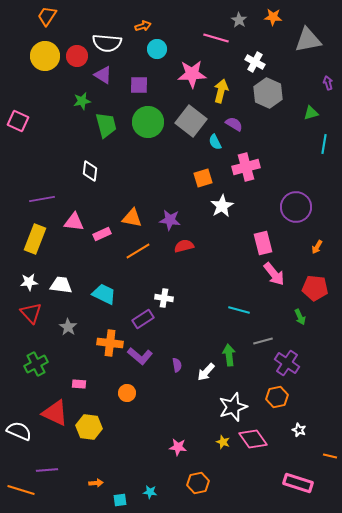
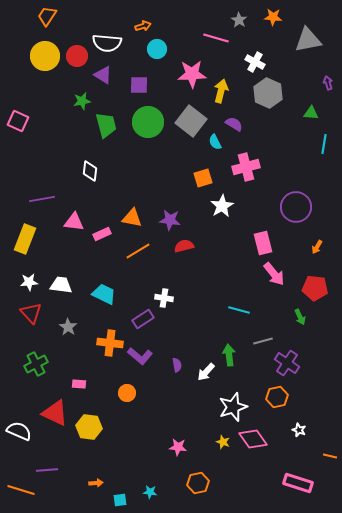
green triangle at (311, 113): rotated 21 degrees clockwise
yellow rectangle at (35, 239): moved 10 px left
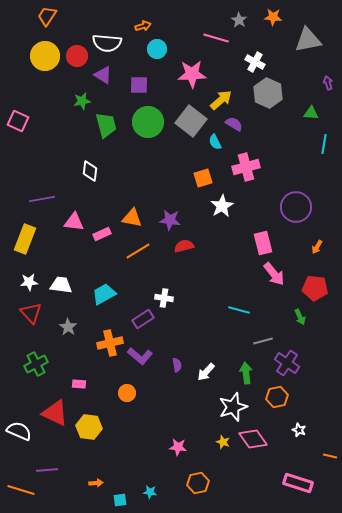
yellow arrow at (221, 91): moved 9 px down; rotated 35 degrees clockwise
cyan trapezoid at (104, 294): rotated 55 degrees counterclockwise
orange cross at (110, 343): rotated 20 degrees counterclockwise
green arrow at (229, 355): moved 17 px right, 18 px down
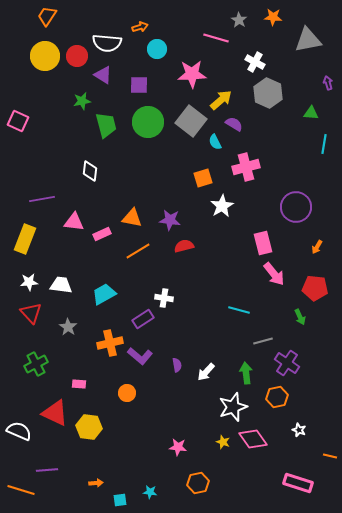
orange arrow at (143, 26): moved 3 px left, 1 px down
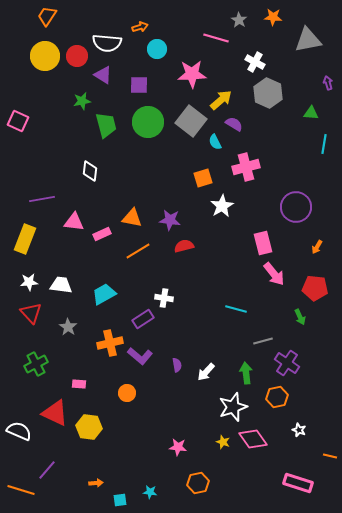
cyan line at (239, 310): moved 3 px left, 1 px up
purple line at (47, 470): rotated 45 degrees counterclockwise
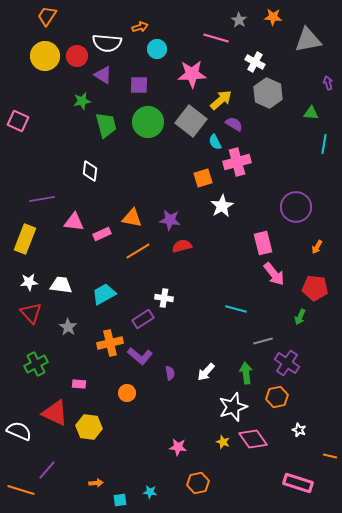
pink cross at (246, 167): moved 9 px left, 5 px up
red semicircle at (184, 246): moved 2 px left
green arrow at (300, 317): rotated 49 degrees clockwise
purple semicircle at (177, 365): moved 7 px left, 8 px down
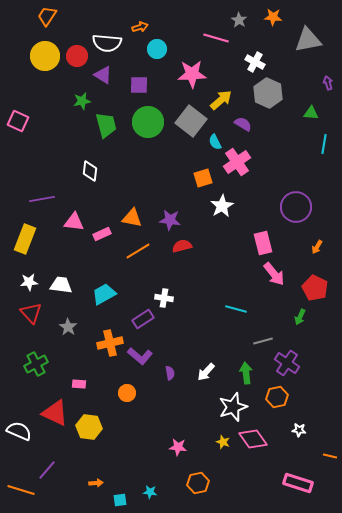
purple semicircle at (234, 124): moved 9 px right
pink cross at (237, 162): rotated 20 degrees counterclockwise
red pentagon at (315, 288): rotated 20 degrees clockwise
white star at (299, 430): rotated 16 degrees counterclockwise
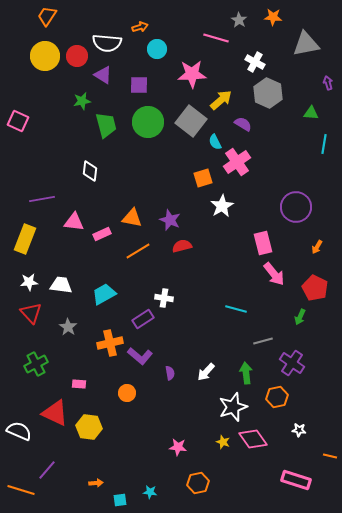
gray triangle at (308, 40): moved 2 px left, 4 px down
purple star at (170, 220): rotated 15 degrees clockwise
purple cross at (287, 363): moved 5 px right
pink rectangle at (298, 483): moved 2 px left, 3 px up
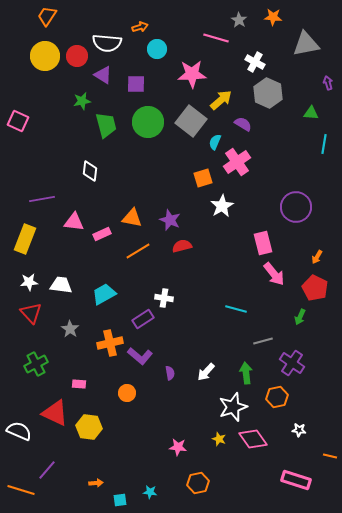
purple square at (139, 85): moved 3 px left, 1 px up
cyan semicircle at (215, 142): rotated 49 degrees clockwise
orange arrow at (317, 247): moved 10 px down
gray star at (68, 327): moved 2 px right, 2 px down
yellow star at (223, 442): moved 4 px left, 3 px up
